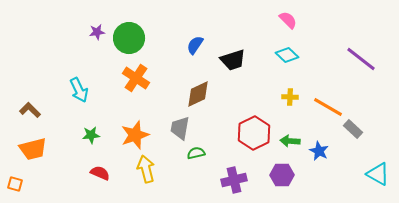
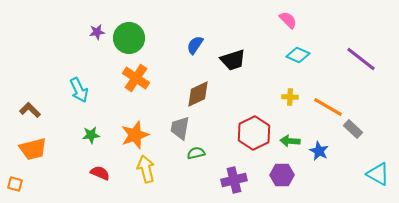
cyan diamond: moved 11 px right; rotated 20 degrees counterclockwise
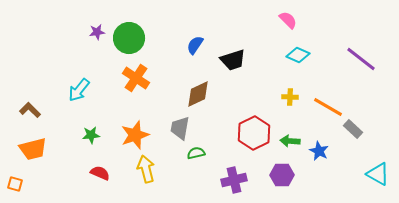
cyan arrow: rotated 65 degrees clockwise
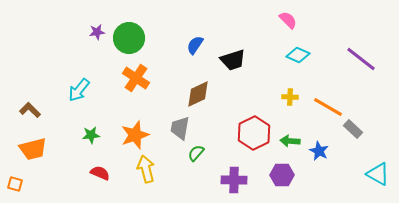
green semicircle: rotated 36 degrees counterclockwise
purple cross: rotated 15 degrees clockwise
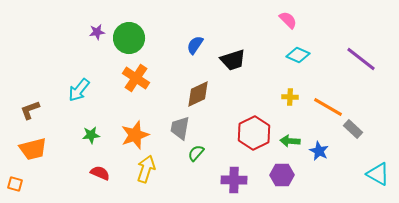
brown L-shape: rotated 65 degrees counterclockwise
yellow arrow: rotated 32 degrees clockwise
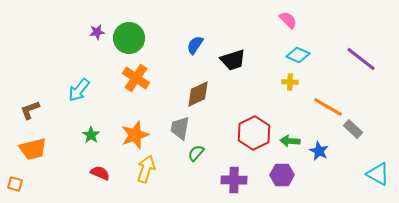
yellow cross: moved 15 px up
green star: rotated 30 degrees counterclockwise
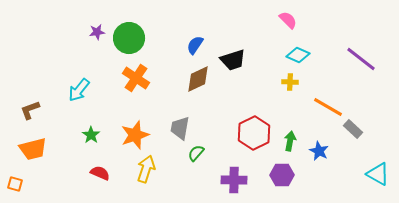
brown diamond: moved 15 px up
green arrow: rotated 96 degrees clockwise
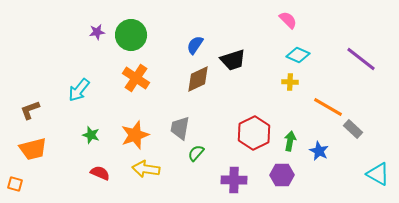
green circle: moved 2 px right, 3 px up
green star: rotated 18 degrees counterclockwise
yellow arrow: rotated 100 degrees counterclockwise
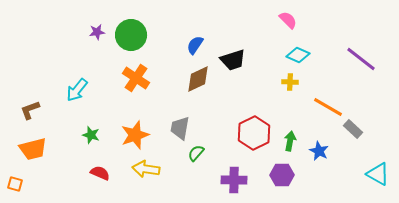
cyan arrow: moved 2 px left
